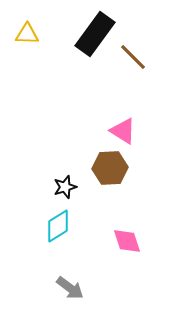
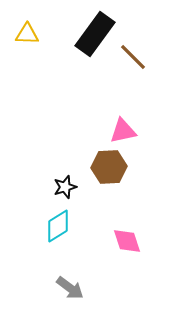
pink triangle: rotated 44 degrees counterclockwise
brown hexagon: moved 1 px left, 1 px up
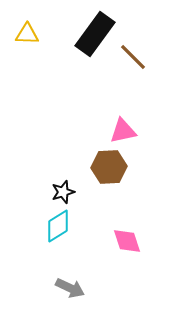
black star: moved 2 px left, 5 px down
gray arrow: rotated 12 degrees counterclockwise
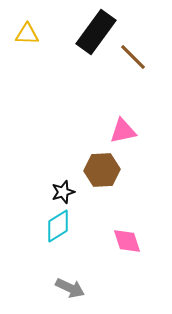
black rectangle: moved 1 px right, 2 px up
brown hexagon: moved 7 px left, 3 px down
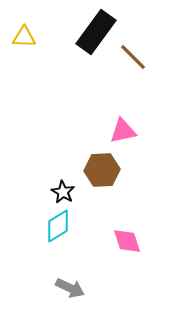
yellow triangle: moved 3 px left, 3 px down
black star: rotated 25 degrees counterclockwise
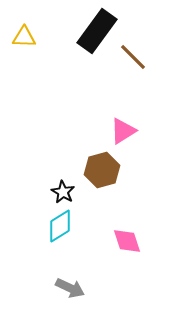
black rectangle: moved 1 px right, 1 px up
pink triangle: rotated 20 degrees counterclockwise
brown hexagon: rotated 12 degrees counterclockwise
cyan diamond: moved 2 px right
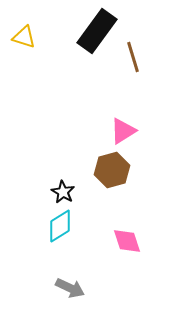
yellow triangle: rotated 15 degrees clockwise
brown line: rotated 28 degrees clockwise
brown hexagon: moved 10 px right
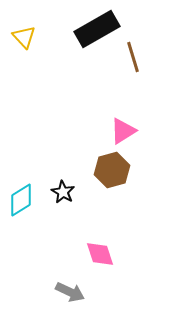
black rectangle: moved 2 px up; rotated 24 degrees clockwise
yellow triangle: rotated 30 degrees clockwise
cyan diamond: moved 39 px left, 26 px up
pink diamond: moved 27 px left, 13 px down
gray arrow: moved 4 px down
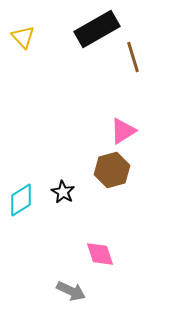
yellow triangle: moved 1 px left
gray arrow: moved 1 px right, 1 px up
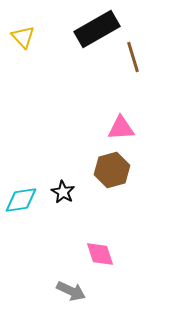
pink triangle: moved 2 px left, 3 px up; rotated 28 degrees clockwise
cyan diamond: rotated 24 degrees clockwise
